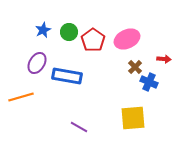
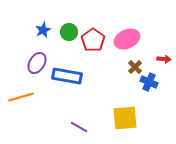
yellow square: moved 8 px left
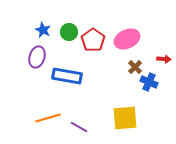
blue star: rotated 21 degrees counterclockwise
purple ellipse: moved 6 px up; rotated 15 degrees counterclockwise
orange line: moved 27 px right, 21 px down
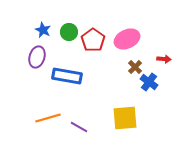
blue cross: rotated 12 degrees clockwise
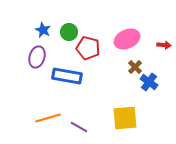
red pentagon: moved 5 px left, 8 px down; rotated 20 degrees counterclockwise
red arrow: moved 14 px up
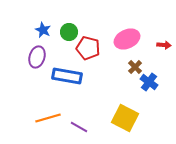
yellow square: rotated 32 degrees clockwise
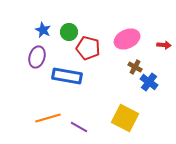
brown cross: rotated 16 degrees counterclockwise
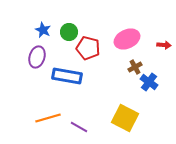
brown cross: rotated 32 degrees clockwise
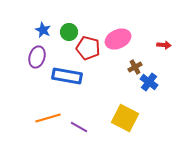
pink ellipse: moved 9 px left
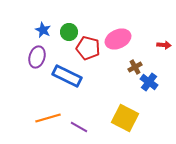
blue rectangle: rotated 16 degrees clockwise
